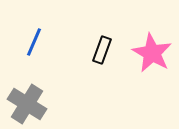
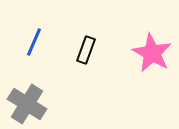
black rectangle: moved 16 px left
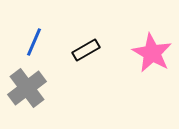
black rectangle: rotated 40 degrees clockwise
gray cross: moved 16 px up; rotated 21 degrees clockwise
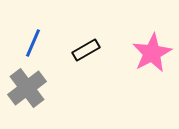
blue line: moved 1 px left, 1 px down
pink star: rotated 15 degrees clockwise
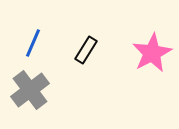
black rectangle: rotated 28 degrees counterclockwise
gray cross: moved 3 px right, 2 px down
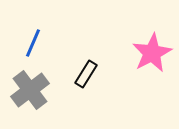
black rectangle: moved 24 px down
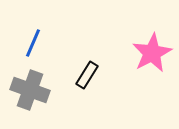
black rectangle: moved 1 px right, 1 px down
gray cross: rotated 33 degrees counterclockwise
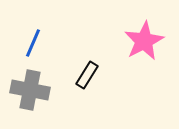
pink star: moved 8 px left, 12 px up
gray cross: rotated 9 degrees counterclockwise
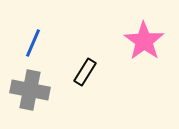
pink star: rotated 9 degrees counterclockwise
black rectangle: moved 2 px left, 3 px up
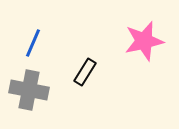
pink star: rotated 24 degrees clockwise
gray cross: moved 1 px left
